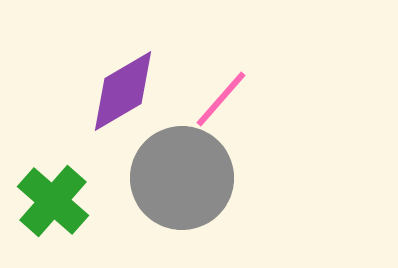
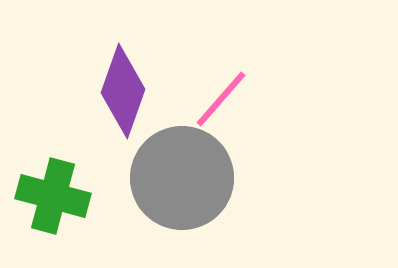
purple diamond: rotated 40 degrees counterclockwise
green cross: moved 5 px up; rotated 26 degrees counterclockwise
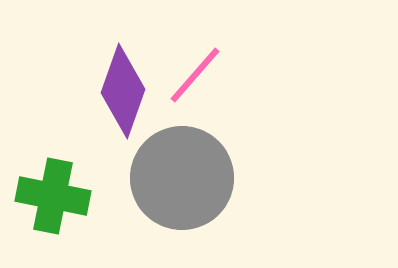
pink line: moved 26 px left, 24 px up
green cross: rotated 4 degrees counterclockwise
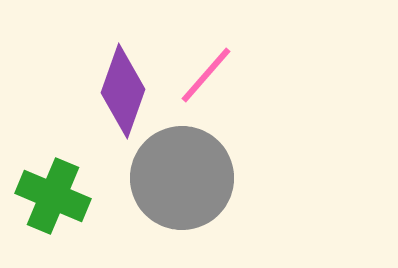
pink line: moved 11 px right
green cross: rotated 12 degrees clockwise
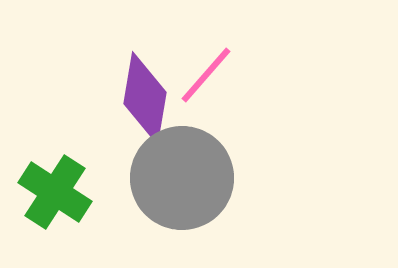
purple diamond: moved 22 px right, 7 px down; rotated 10 degrees counterclockwise
green cross: moved 2 px right, 4 px up; rotated 10 degrees clockwise
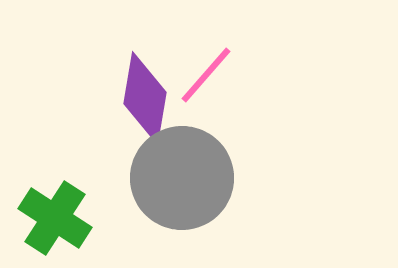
green cross: moved 26 px down
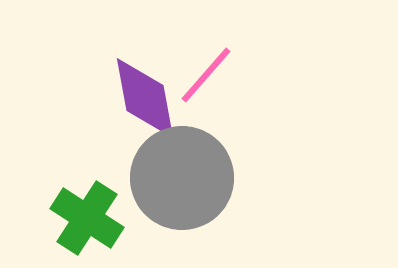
purple diamond: rotated 20 degrees counterclockwise
green cross: moved 32 px right
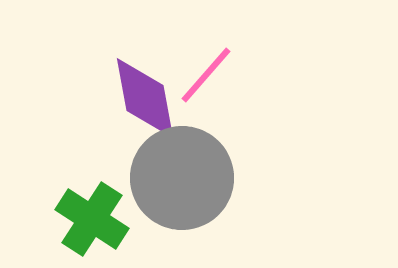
green cross: moved 5 px right, 1 px down
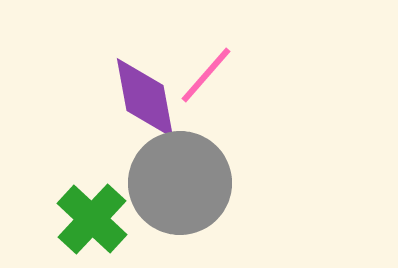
gray circle: moved 2 px left, 5 px down
green cross: rotated 10 degrees clockwise
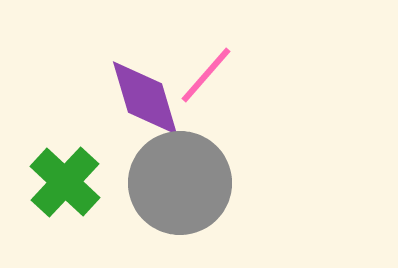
purple diamond: rotated 6 degrees counterclockwise
green cross: moved 27 px left, 37 px up
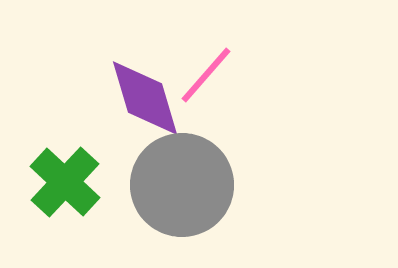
gray circle: moved 2 px right, 2 px down
